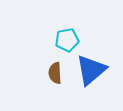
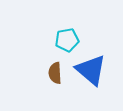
blue triangle: rotated 40 degrees counterclockwise
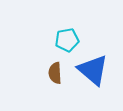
blue triangle: moved 2 px right
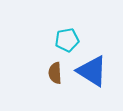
blue triangle: moved 1 px left, 1 px down; rotated 8 degrees counterclockwise
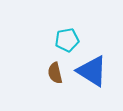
brown semicircle: rotated 10 degrees counterclockwise
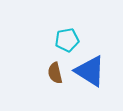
blue triangle: moved 2 px left
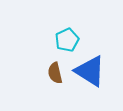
cyan pentagon: rotated 15 degrees counterclockwise
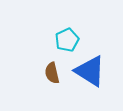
brown semicircle: moved 3 px left
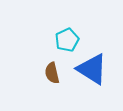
blue triangle: moved 2 px right, 2 px up
